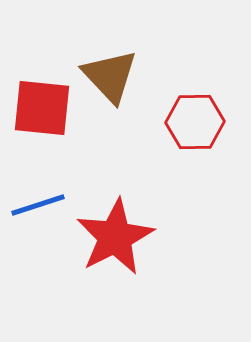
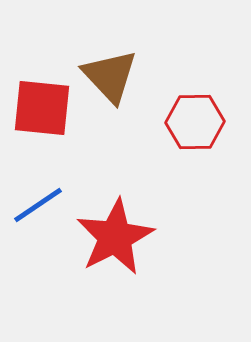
blue line: rotated 16 degrees counterclockwise
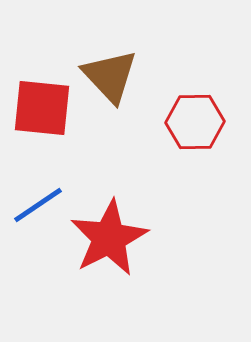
red star: moved 6 px left, 1 px down
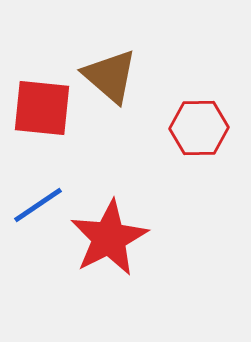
brown triangle: rotated 6 degrees counterclockwise
red hexagon: moved 4 px right, 6 px down
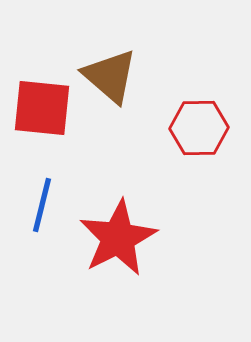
blue line: moved 4 px right; rotated 42 degrees counterclockwise
red star: moved 9 px right
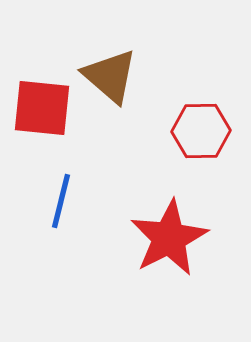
red hexagon: moved 2 px right, 3 px down
blue line: moved 19 px right, 4 px up
red star: moved 51 px right
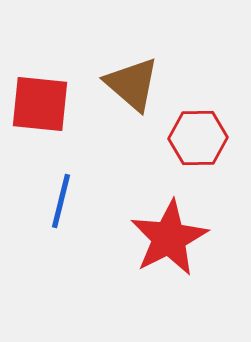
brown triangle: moved 22 px right, 8 px down
red square: moved 2 px left, 4 px up
red hexagon: moved 3 px left, 7 px down
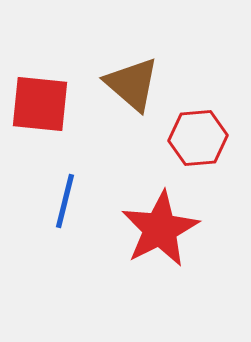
red hexagon: rotated 4 degrees counterclockwise
blue line: moved 4 px right
red star: moved 9 px left, 9 px up
